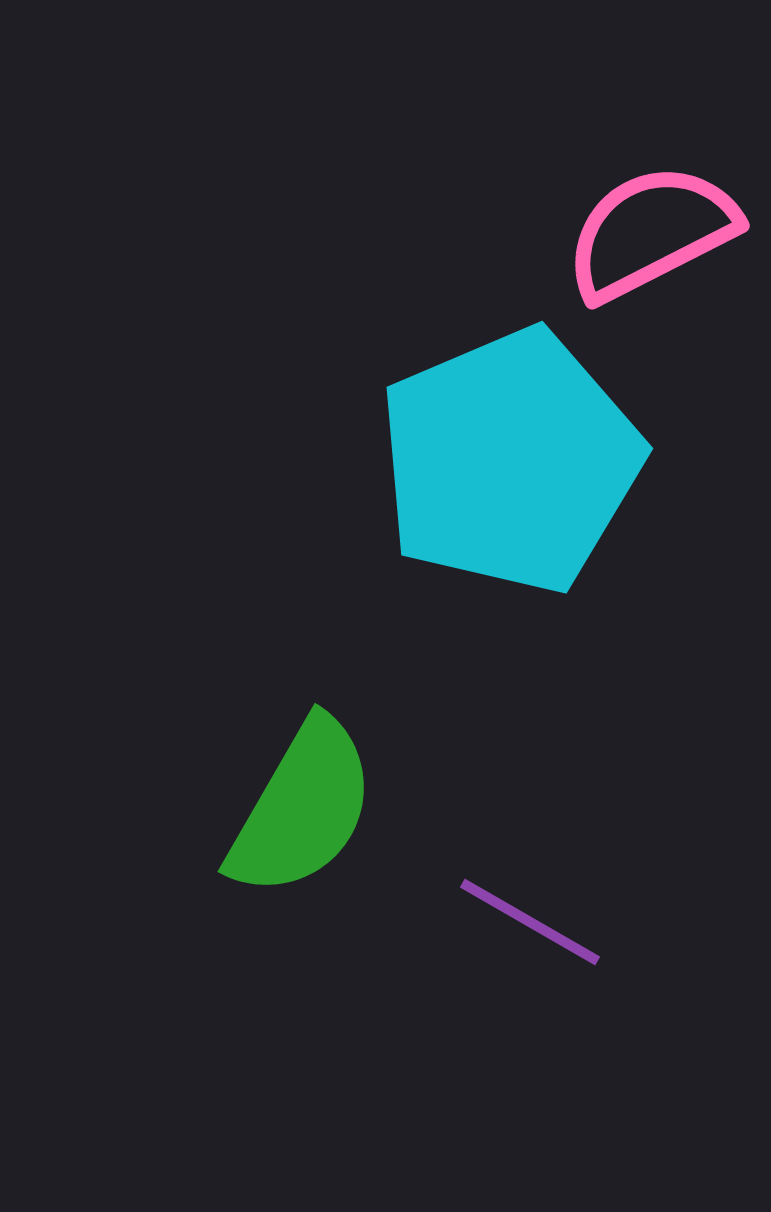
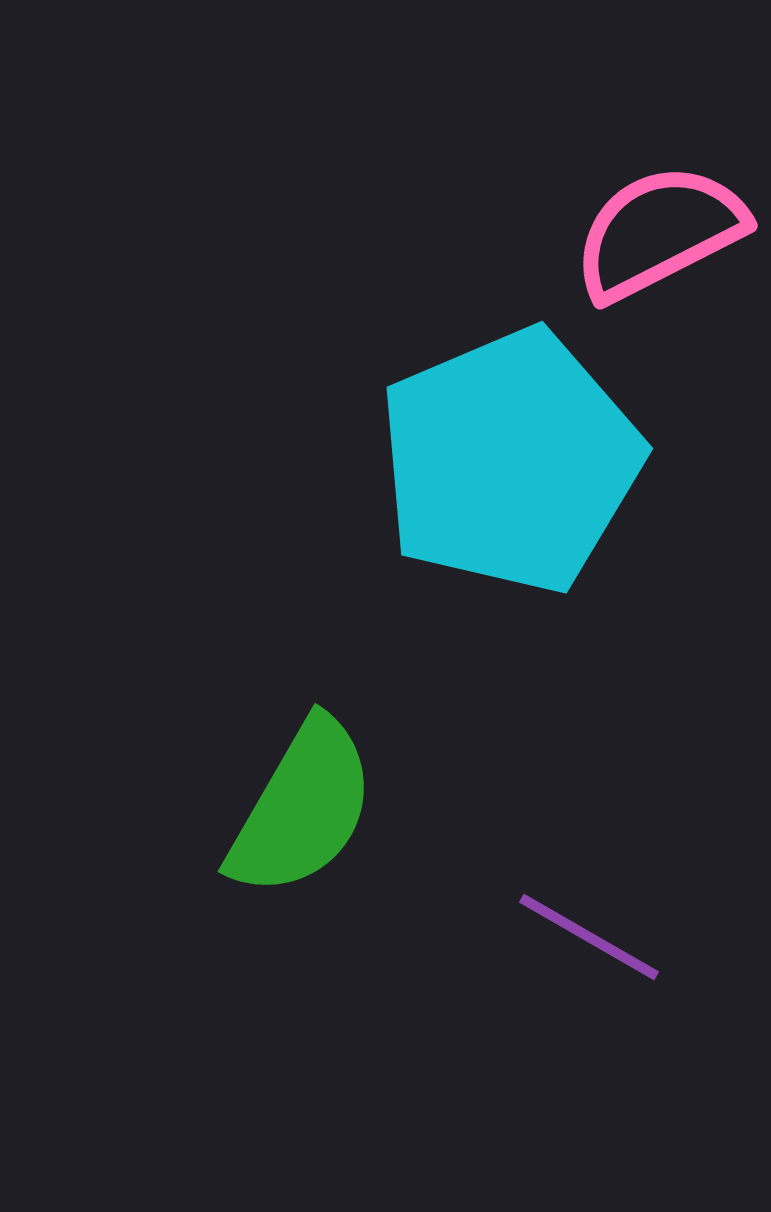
pink semicircle: moved 8 px right
purple line: moved 59 px right, 15 px down
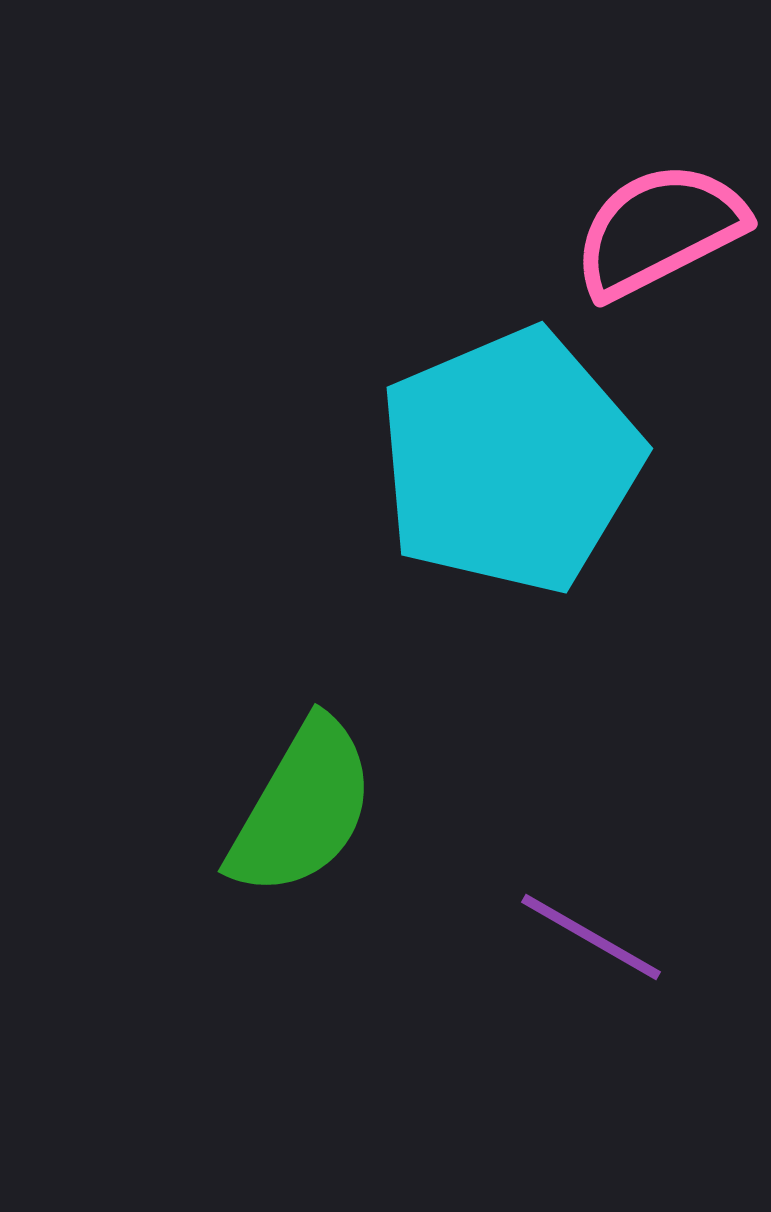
pink semicircle: moved 2 px up
purple line: moved 2 px right
